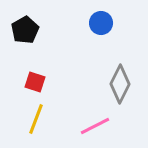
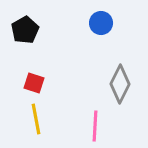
red square: moved 1 px left, 1 px down
yellow line: rotated 32 degrees counterclockwise
pink line: rotated 60 degrees counterclockwise
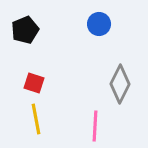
blue circle: moved 2 px left, 1 px down
black pentagon: rotated 8 degrees clockwise
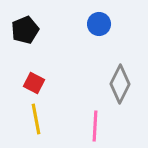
red square: rotated 10 degrees clockwise
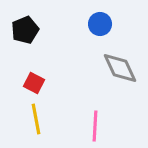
blue circle: moved 1 px right
gray diamond: moved 16 px up; rotated 51 degrees counterclockwise
